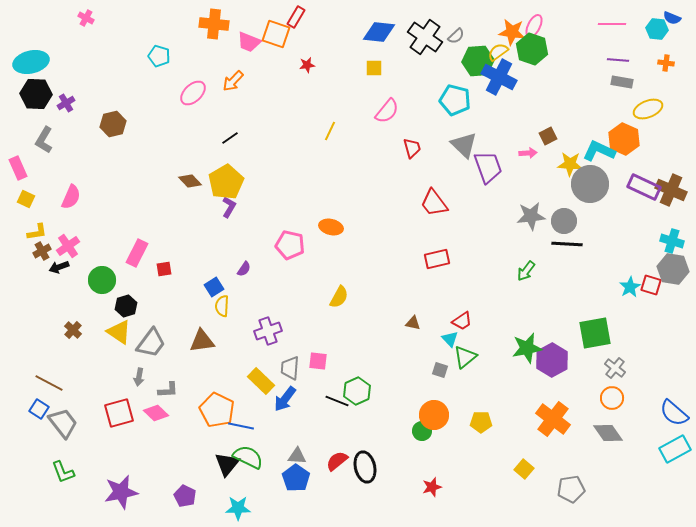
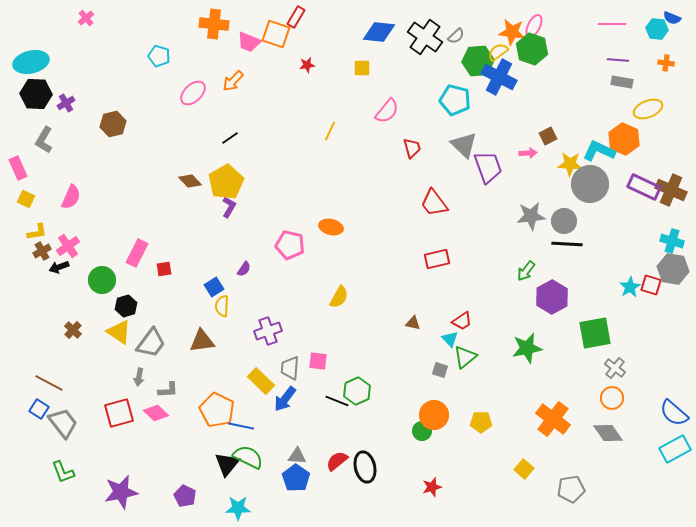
pink cross at (86, 18): rotated 21 degrees clockwise
yellow square at (374, 68): moved 12 px left
purple hexagon at (552, 360): moved 63 px up
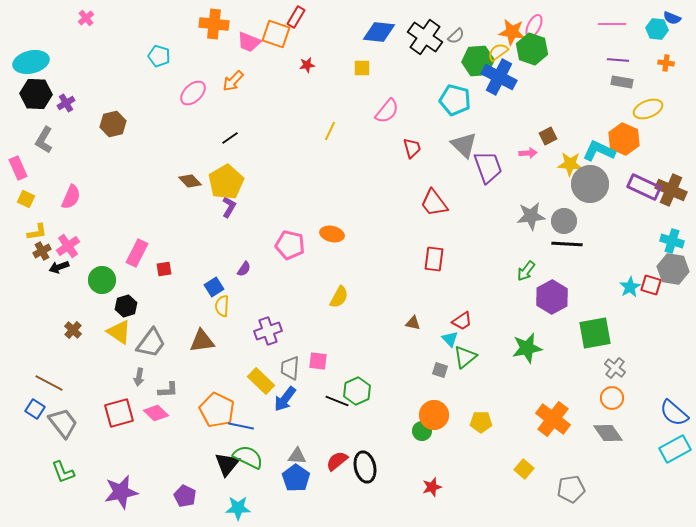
orange ellipse at (331, 227): moved 1 px right, 7 px down
red rectangle at (437, 259): moved 3 px left; rotated 70 degrees counterclockwise
blue square at (39, 409): moved 4 px left
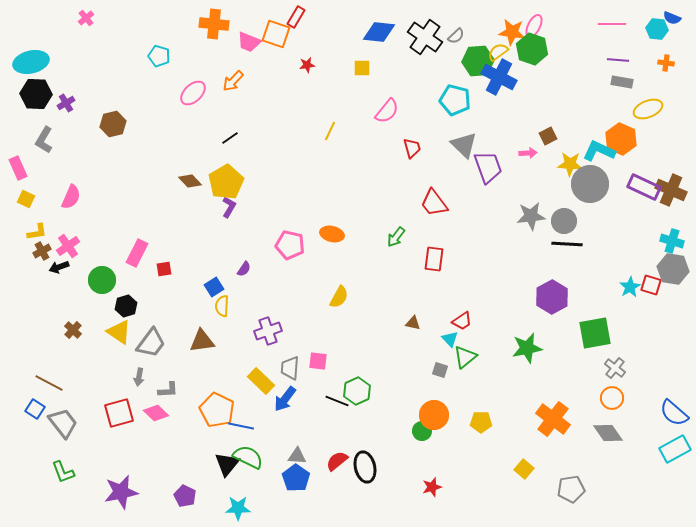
orange hexagon at (624, 139): moved 3 px left
green arrow at (526, 271): moved 130 px left, 34 px up
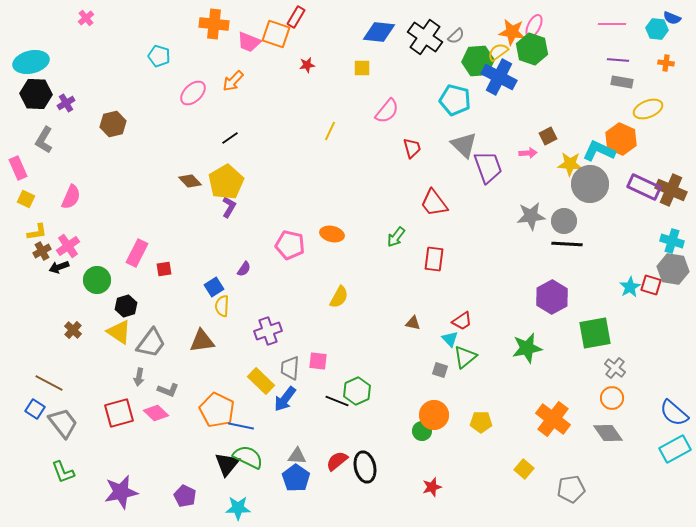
green circle at (102, 280): moved 5 px left
gray L-shape at (168, 390): rotated 25 degrees clockwise
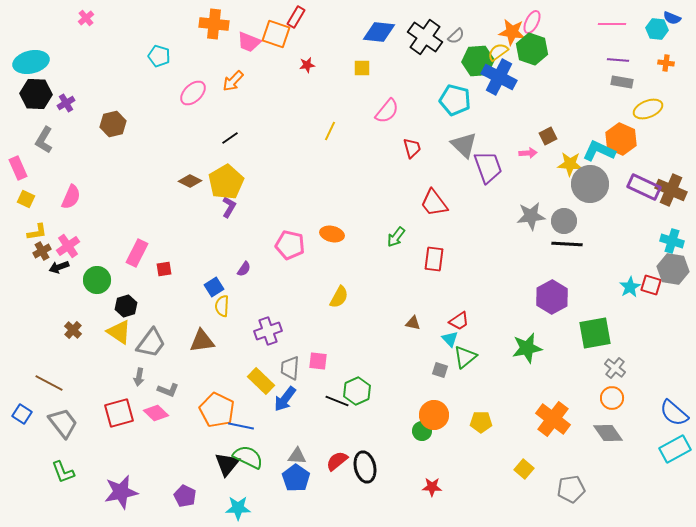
pink ellipse at (534, 26): moved 2 px left, 4 px up
brown diamond at (190, 181): rotated 20 degrees counterclockwise
red trapezoid at (462, 321): moved 3 px left
blue square at (35, 409): moved 13 px left, 5 px down
red star at (432, 487): rotated 18 degrees clockwise
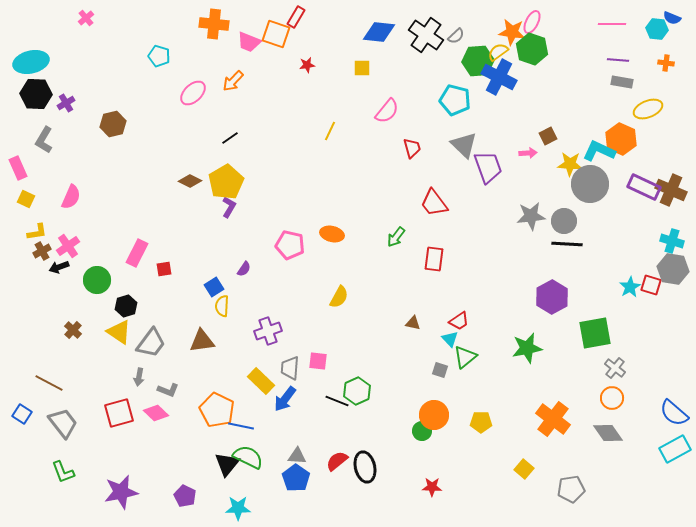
black cross at (425, 37): moved 1 px right, 2 px up
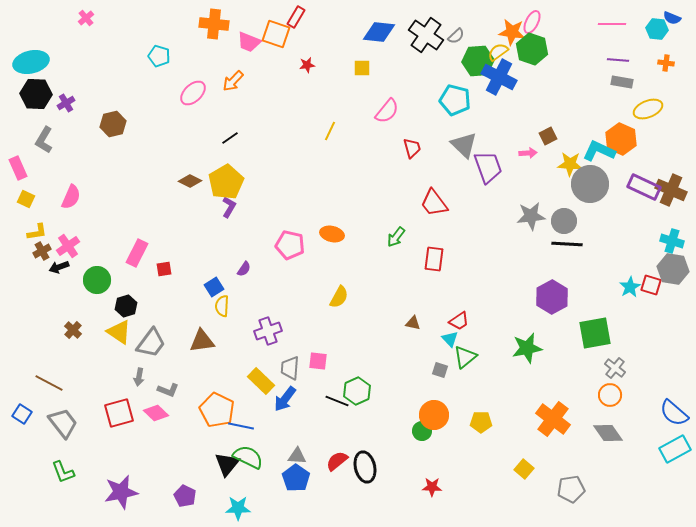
orange circle at (612, 398): moved 2 px left, 3 px up
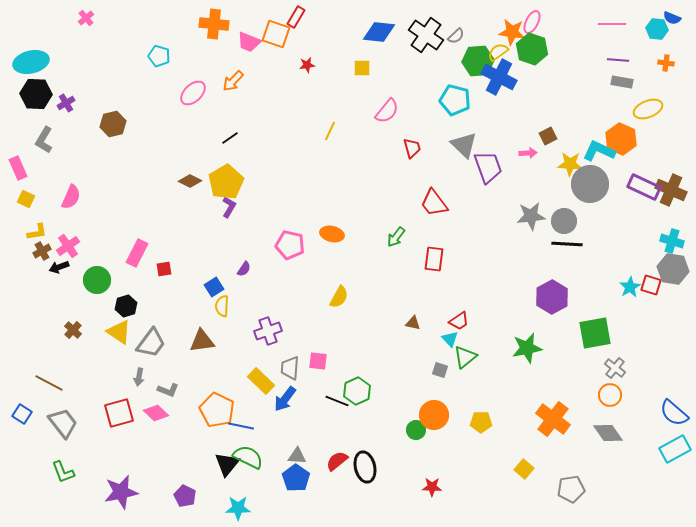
green circle at (422, 431): moved 6 px left, 1 px up
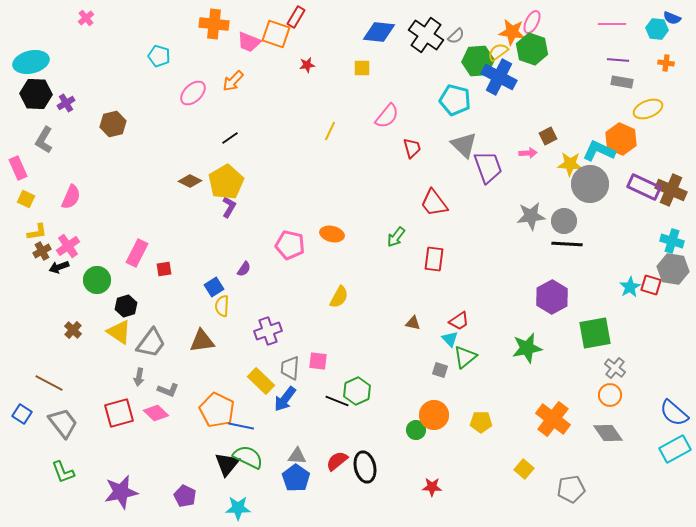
pink semicircle at (387, 111): moved 5 px down
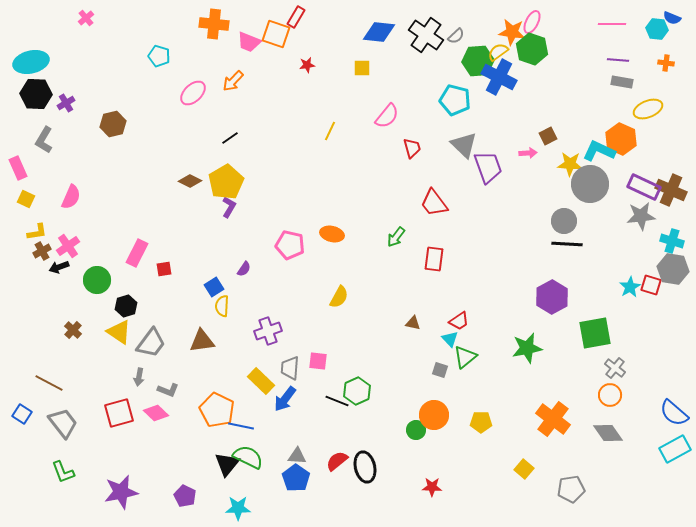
gray star at (531, 216): moved 110 px right
